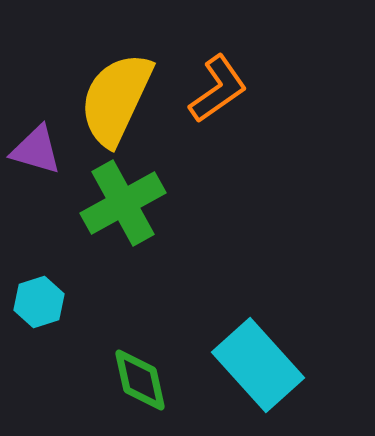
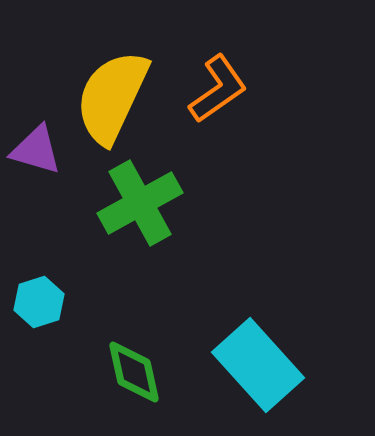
yellow semicircle: moved 4 px left, 2 px up
green cross: moved 17 px right
green diamond: moved 6 px left, 8 px up
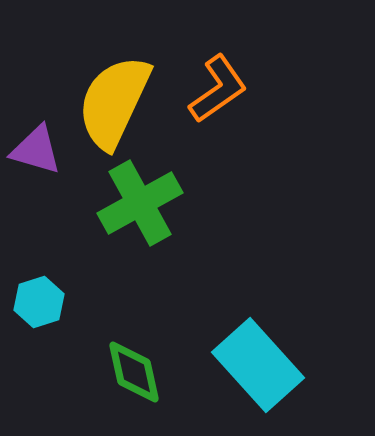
yellow semicircle: moved 2 px right, 5 px down
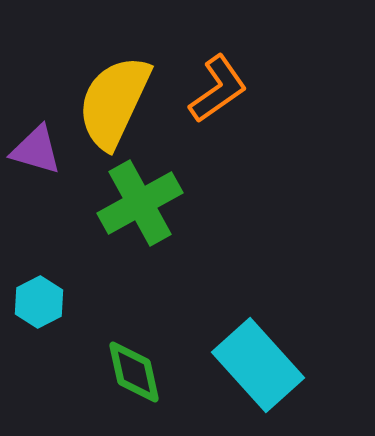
cyan hexagon: rotated 9 degrees counterclockwise
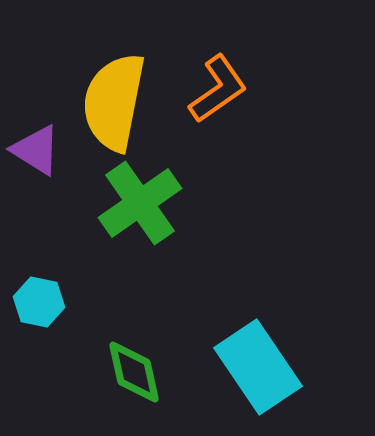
yellow semicircle: rotated 14 degrees counterclockwise
purple triangle: rotated 16 degrees clockwise
green cross: rotated 6 degrees counterclockwise
cyan hexagon: rotated 21 degrees counterclockwise
cyan rectangle: moved 2 px down; rotated 8 degrees clockwise
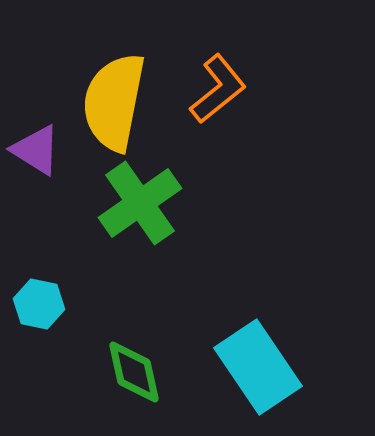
orange L-shape: rotated 4 degrees counterclockwise
cyan hexagon: moved 2 px down
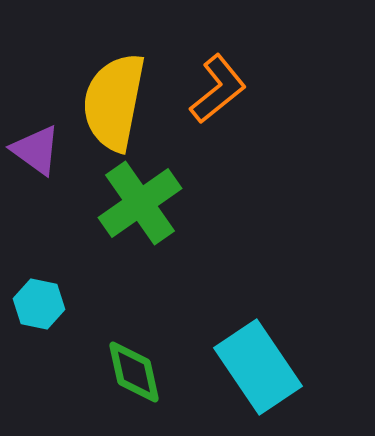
purple triangle: rotated 4 degrees clockwise
